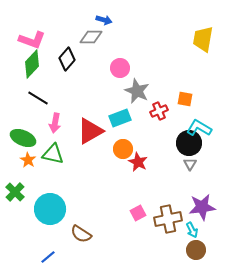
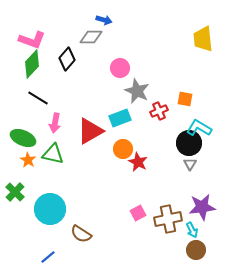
yellow trapezoid: rotated 16 degrees counterclockwise
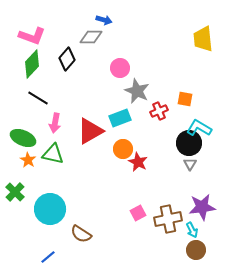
pink L-shape: moved 4 px up
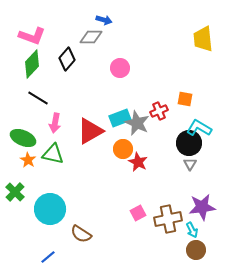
gray star: moved 32 px down
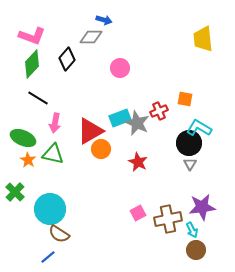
orange circle: moved 22 px left
brown semicircle: moved 22 px left
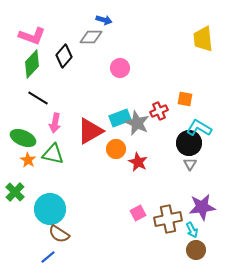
black diamond: moved 3 px left, 3 px up
orange circle: moved 15 px right
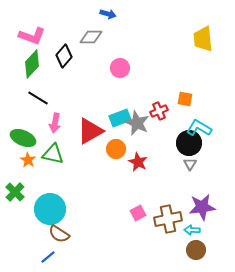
blue arrow: moved 4 px right, 6 px up
cyan arrow: rotated 119 degrees clockwise
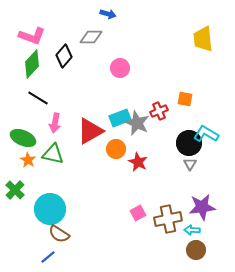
cyan L-shape: moved 7 px right, 6 px down
green cross: moved 2 px up
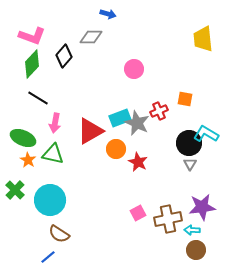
pink circle: moved 14 px right, 1 px down
cyan circle: moved 9 px up
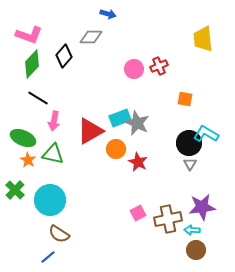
pink L-shape: moved 3 px left, 1 px up
red cross: moved 45 px up
pink arrow: moved 1 px left, 2 px up
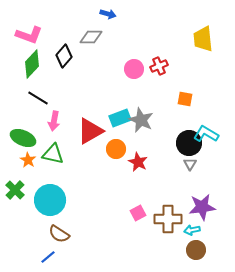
gray star: moved 4 px right, 3 px up
brown cross: rotated 12 degrees clockwise
cyan arrow: rotated 14 degrees counterclockwise
